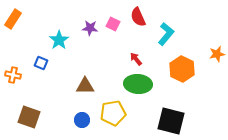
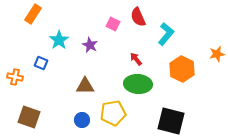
orange rectangle: moved 20 px right, 5 px up
purple star: moved 17 px down; rotated 21 degrees clockwise
orange cross: moved 2 px right, 2 px down
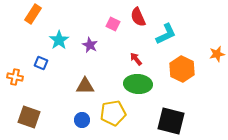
cyan L-shape: rotated 25 degrees clockwise
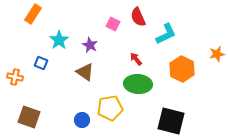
brown triangle: moved 14 px up; rotated 36 degrees clockwise
yellow pentagon: moved 3 px left, 5 px up
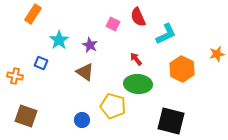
orange cross: moved 1 px up
yellow pentagon: moved 3 px right, 2 px up; rotated 25 degrees clockwise
brown square: moved 3 px left, 1 px up
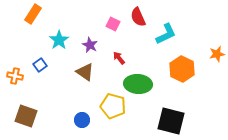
red arrow: moved 17 px left, 1 px up
blue square: moved 1 px left, 2 px down; rotated 32 degrees clockwise
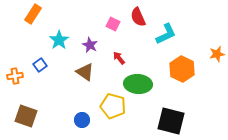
orange cross: rotated 21 degrees counterclockwise
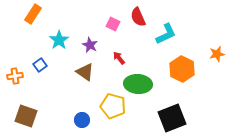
black square: moved 1 px right, 3 px up; rotated 36 degrees counterclockwise
